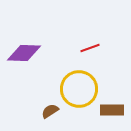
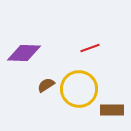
brown semicircle: moved 4 px left, 26 px up
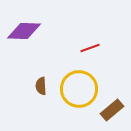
purple diamond: moved 22 px up
brown semicircle: moved 5 px left, 1 px down; rotated 60 degrees counterclockwise
brown rectangle: rotated 40 degrees counterclockwise
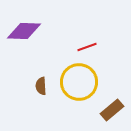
red line: moved 3 px left, 1 px up
yellow circle: moved 7 px up
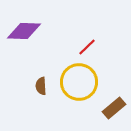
red line: rotated 24 degrees counterclockwise
brown rectangle: moved 2 px right, 2 px up
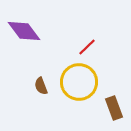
purple diamond: rotated 52 degrees clockwise
brown semicircle: rotated 18 degrees counterclockwise
brown rectangle: rotated 70 degrees counterclockwise
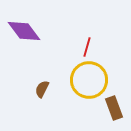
red line: rotated 30 degrees counterclockwise
yellow circle: moved 10 px right, 2 px up
brown semicircle: moved 1 px right, 3 px down; rotated 48 degrees clockwise
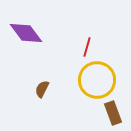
purple diamond: moved 2 px right, 2 px down
yellow circle: moved 8 px right
brown rectangle: moved 1 px left, 5 px down
